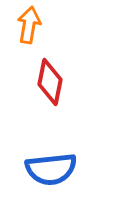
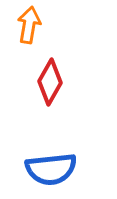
red diamond: rotated 18 degrees clockwise
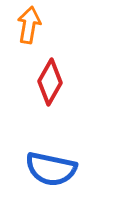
blue semicircle: rotated 18 degrees clockwise
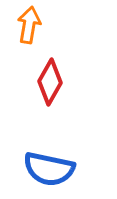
blue semicircle: moved 2 px left
